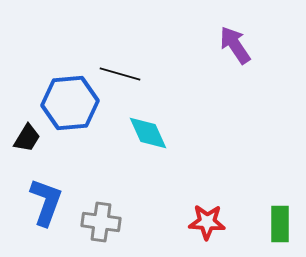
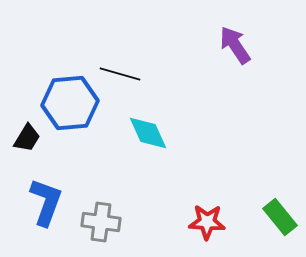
green rectangle: moved 7 px up; rotated 39 degrees counterclockwise
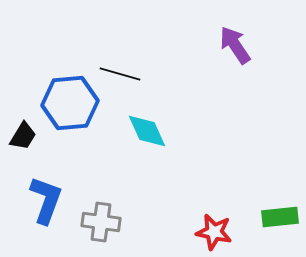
cyan diamond: moved 1 px left, 2 px up
black trapezoid: moved 4 px left, 2 px up
blue L-shape: moved 2 px up
green rectangle: rotated 57 degrees counterclockwise
red star: moved 7 px right, 10 px down; rotated 9 degrees clockwise
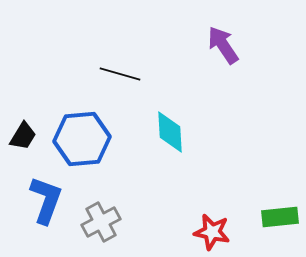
purple arrow: moved 12 px left
blue hexagon: moved 12 px right, 36 px down
cyan diamond: moved 23 px right, 1 px down; rotated 21 degrees clockwise
gray cross: rotated 36 degrees counterclockwise
red star: moved 2 px left
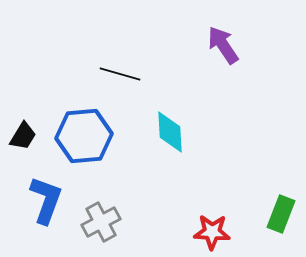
blue hexagon: moved 2 px right, 3 px up
green rectangle: moved 1 px right, 3 px up; rotated 63 degrees counterclockwise
red star: rotated 9 degrees counterclockwise
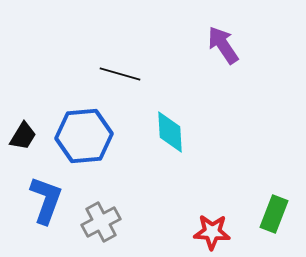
green rectangle: moved 7 px left
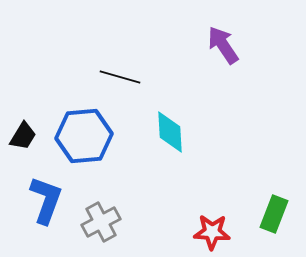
black line: moved 3 px down
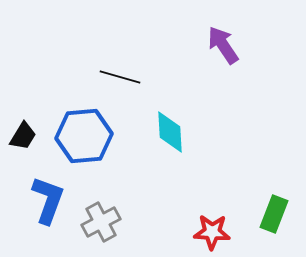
blue L-shape: moved 2 px right
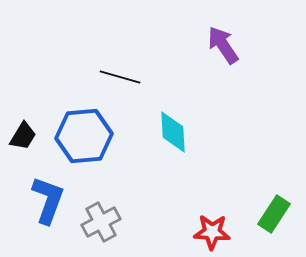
cyan diamond: moved 3 px right
green rectangle: rotated 12 degrees clockwise
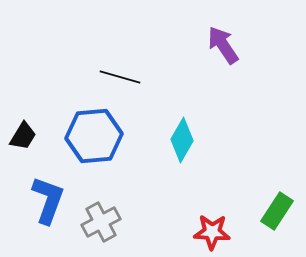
cyan diamond: moved 9 px right, 8 px down; rotated 33 degrees clockwise
blue hexagon: moved 10 px right
green rectangle: moved 3 px right, 3 px up
